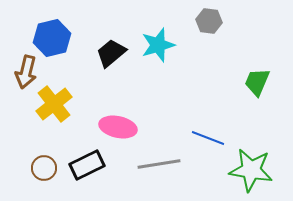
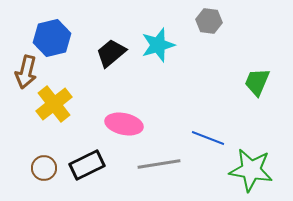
pink ellipse: moved 6 px right, 3 px up
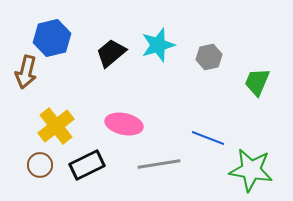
gray hexagon: moved 36 px down; rotated 20 degrees counterclockwise
yellow cross: moved 2 px right, 22 px down
brown circle: moved 4 px left, 3 px up
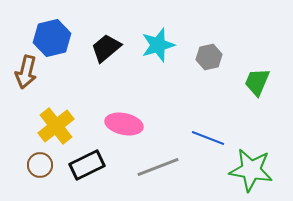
black trapezoid: moved 5 px left, 5 px up
gray line: moved 1 px left, 3 px down; rotated 12 degrees counterclockwise
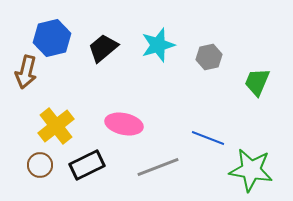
black trapezoid: moved 3 px left
